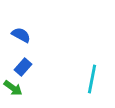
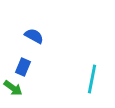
blue semicircle: moved 13 px right, 1 px down
blue rectangle: rotated 18 degrees counterclockwise
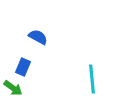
blue semicircle: moved 4 px right, 1 px down
cyan line: rotated 16 degrees counterclockwise
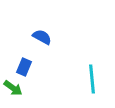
blue semicircle: moved 4 px right
blue rectangle: moved 1 px right
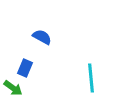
blue rectangle: moved 1 px right, 1 px down
cyan line: moved 1 px left, 1 px up
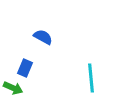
blue semicircle: moved 1 px right
green arrow: rotated 12 degrees counterclockwise
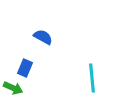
cyan line: moved 1 px right
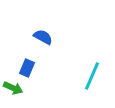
blue rectangle: moved 2 px right
cyan line: moved 2 px up; rotated 28 degrees clockwise
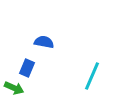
blue semicircle: moved 1 px right, 5 px down; rotated 18 degrees counterclockwise
green arrow: moved 1 px right
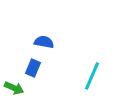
blue rectangle: moved 6 px right
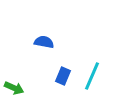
blue rectangle: moved 30 px right, 8 px down
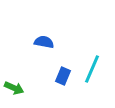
cyan line: moved 7 px up
